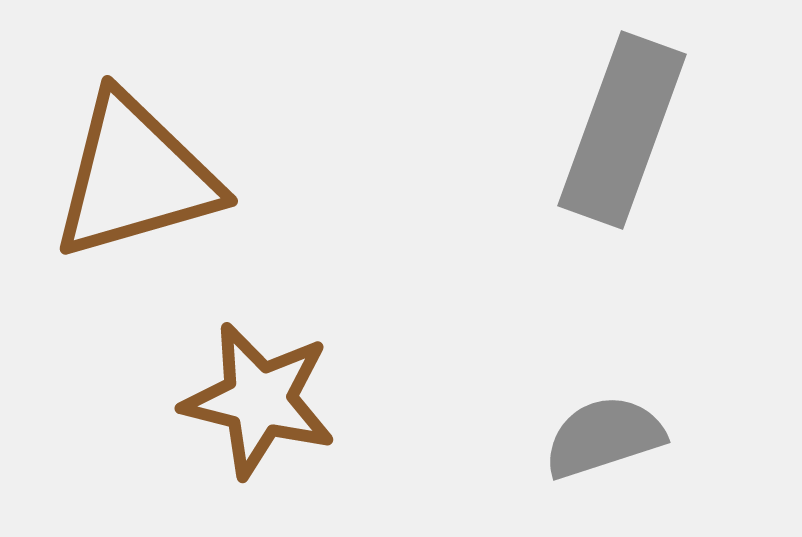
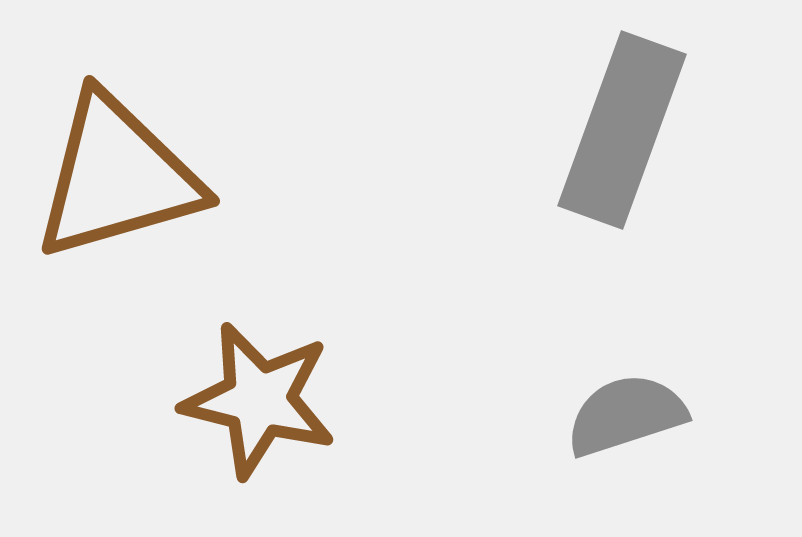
brown triangle: moved 18 px left
gray semicircle: moved 22 px right, 22 px up
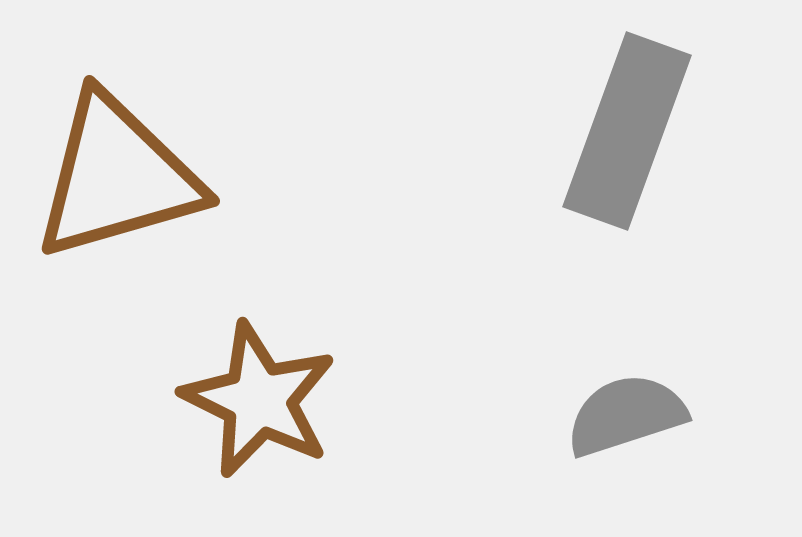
gray rectangle: moved 5 px right, 1 px down
brown star: rotated 12 degrees clockwise
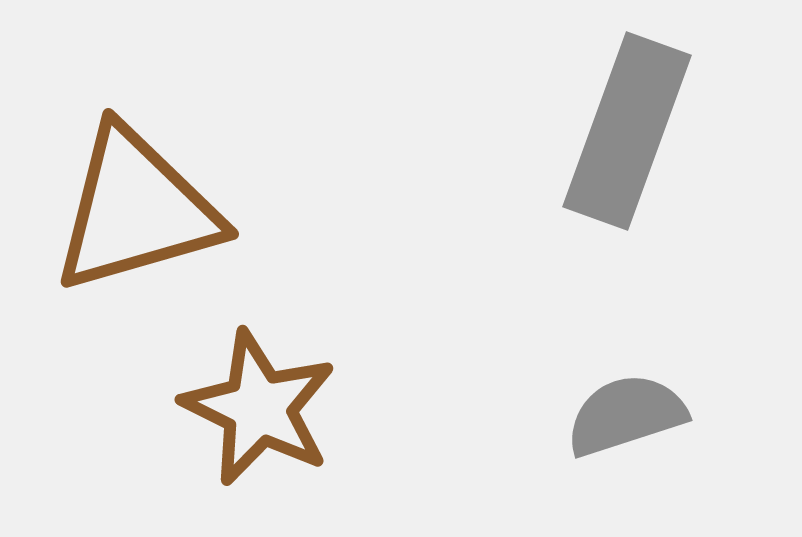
brown triangle: moved 19 px right, 33 px down
brown star: moved 8 px down
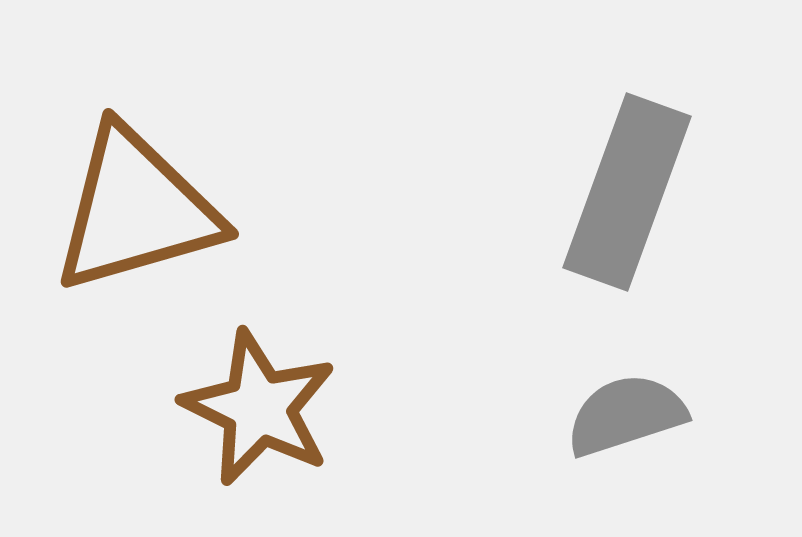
gray rectangle: moved 61 px down
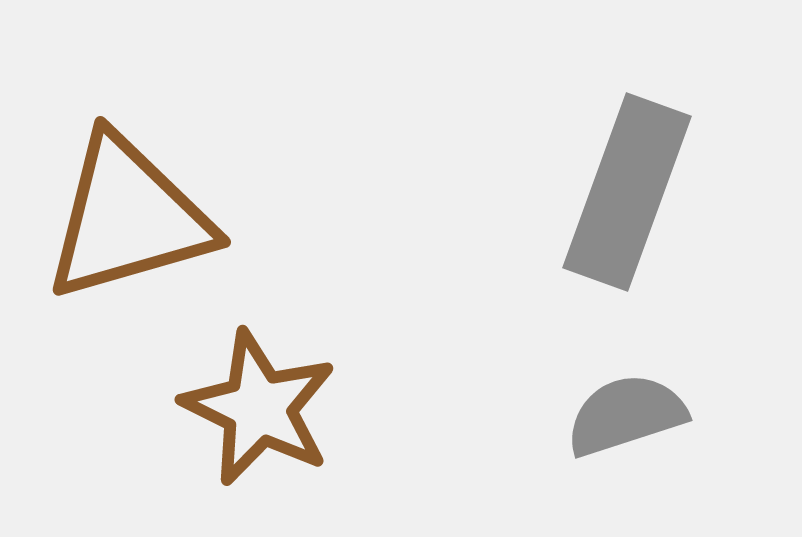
brown triangle: moved 8 px left, 8 px down
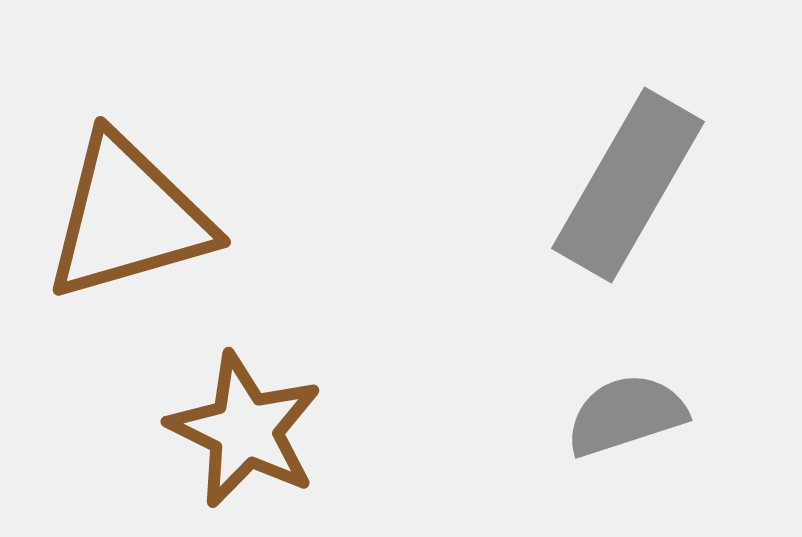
gray rectangle: moved 1 px right, 7 px up; rotated 10 degrees clockwise
brown star: moved 14 px left, 22 px down
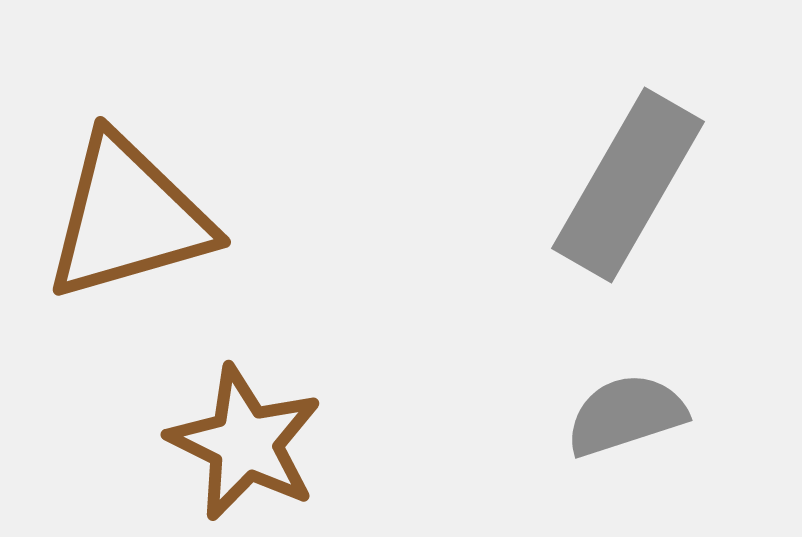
brown star: moved 13 px down
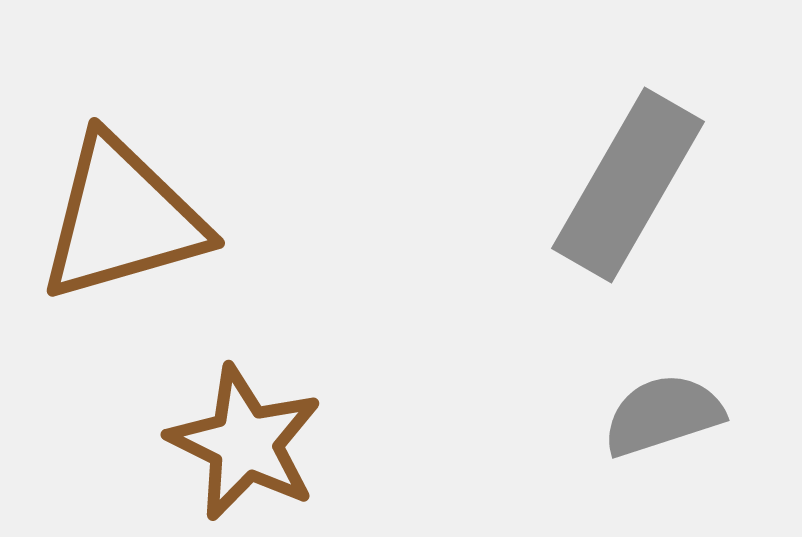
brown triangle: moved 6 px left, 1 px down
gray semicircle: moved 37 px right
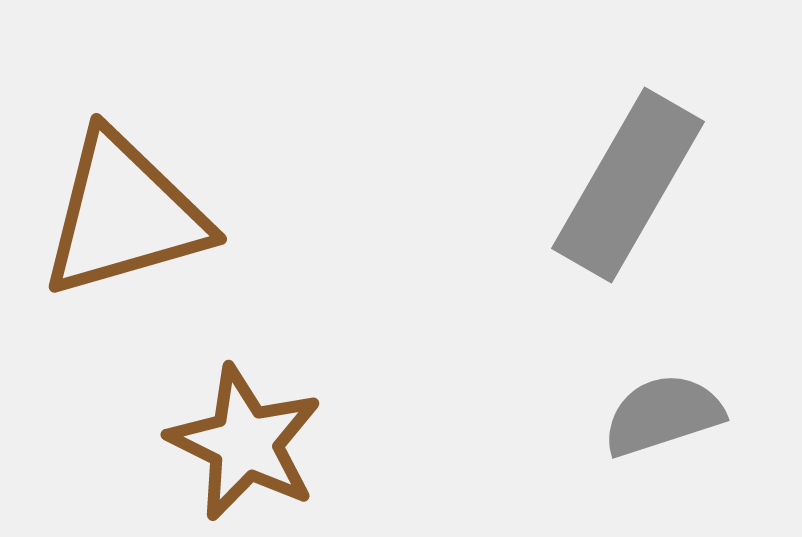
brown triangle: moved 2 px right, 4 px up
